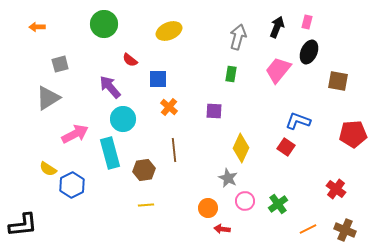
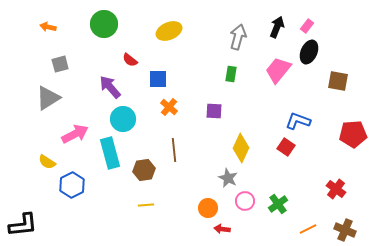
pink rectangle: moved 4 px down; rotated 24 degrees clockwise
orange arrow: moved 11 px right; rotated 14 degrees clockwise
yellow semicircle: moved 1 px left, 7 px up
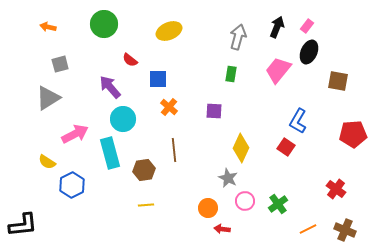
blue L-shape: rotated 80 degrees counterclockwise
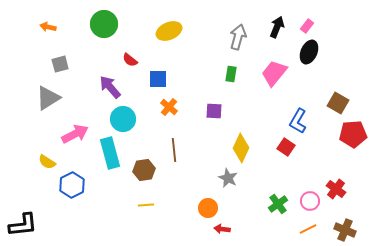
pink trapezoid: moved 4 px left, 3 px down
brown square: moved 22 px down; rotated 20 degrees clockwise
pink circle: moved 65 px right
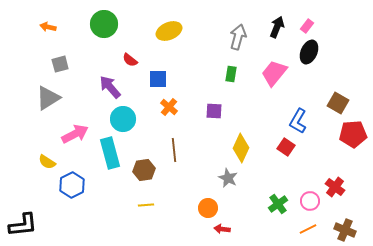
red cross: moved 1 px left, 2 px up
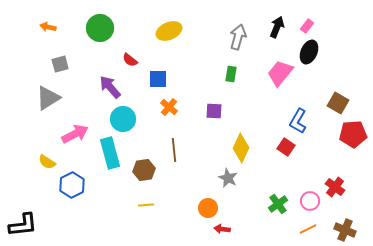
green circle: moved 4 px left, 4 px down
pink trapezoid: moved 6 px right
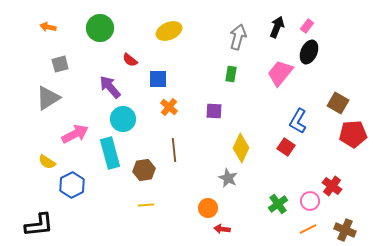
red cross: moved 3 px left, 1 px up
black L-shape: moved 16 px right
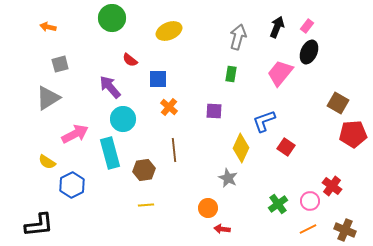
green circle: moved 12 px right, 10 px up
blue L-shape: moved 34 px left; rotated 40 degrees clockwise
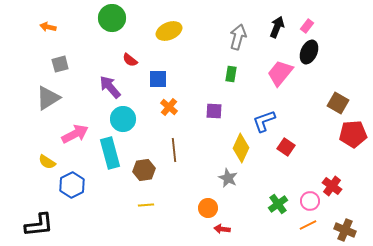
orange line: moved 4 px up
